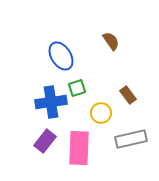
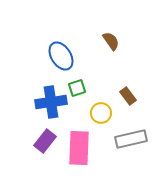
brown rectangle: moved 1 px down
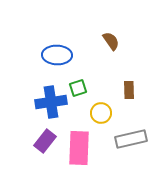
blue ellipse: moved 4 px left, 1 px up; rotated 56 degrees counterclockwise
green square: moved 1 px right
brown rectangle: moved 1 px right, 6 px up; rotated 36 degrees clockwise
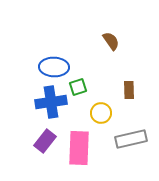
blue ellipse: moved 3 px left, 12 px down
green square: moved 1 px up
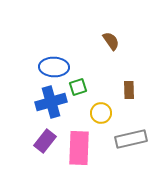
blue cross: rotated 8 degrees counterclockwise
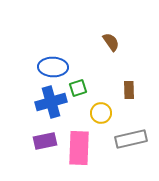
brown semicircle: moved 1 px down
blue ellipse: moved 1 px left
green square: moved 1 px down
purple rectangle: rotated 40 degrees clockwise
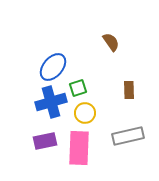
blue ellipse: rotated 52 degrees counterclockwise
yellow circle: moved 16 px left
gray rectangle: moved 3 px left, 3 px up
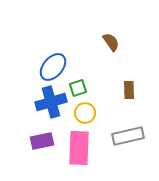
purple rectangle: moved 3 px left
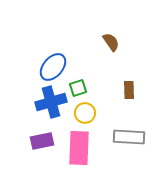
gray rectangle: moved 1 px right, 1 px down; rotated 16 degrees clockwise
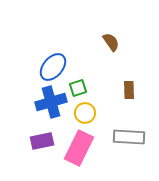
pink rectangle: rotated 24 degrees clockwise
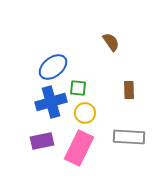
blue ellipse: rotated 12 degrees clockwise
green square: rotated 24 degrees clockwise
